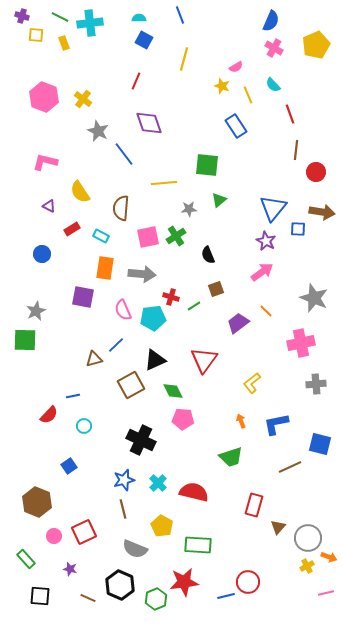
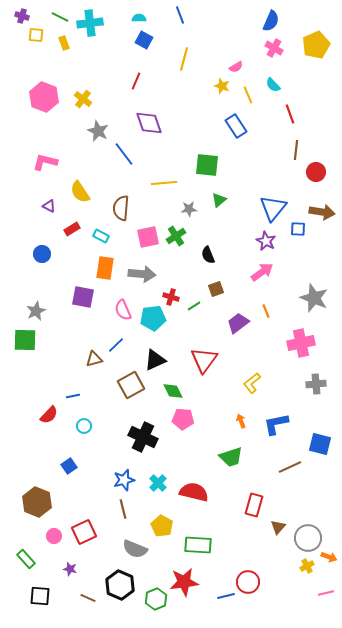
orange line at (266, 311): rotated 24 degrees clockwise
black cross at (141, 440): moved 2 px right, 3 px up
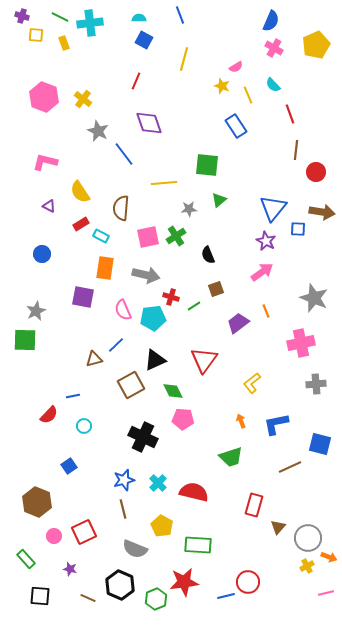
red rectangle at (72, 229): moved 9 px right, 5 px up
gray arrow at (142, 274): moved 4 px right, 1 px down; rotated 8 degrees clockwise
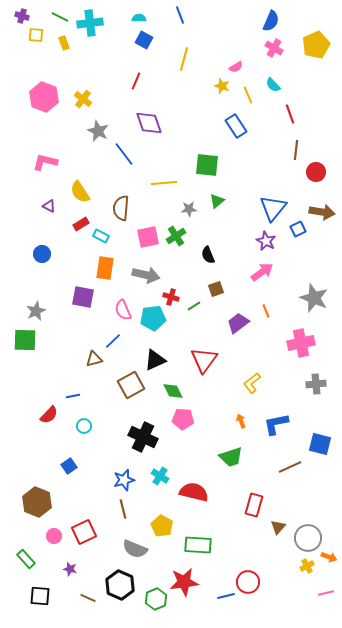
green triangle at (219, 200): moved 2 px left, 1 px down
blue square at (298, 229): rotated 28 degrees counterclockwise
blue line at (116, 345): moved 3 px left, 4 px up
cyan cross at (158, 483): moved 2 px right, 7 px up; rotated 12 degrees counterclockwise
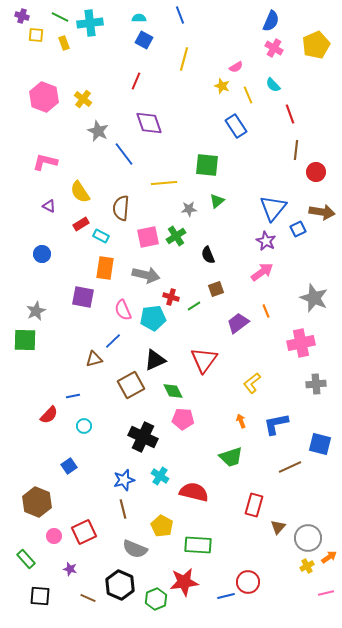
orange arrow at (329, 557): rotated 56 degrees counterclockwise
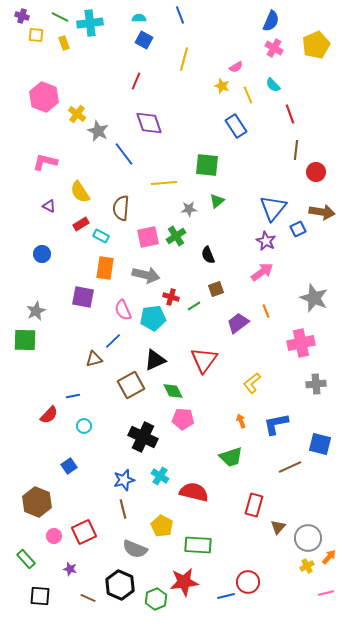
yellow cross at (83, 99): moved 6 px left, 15 px down
orange arrow at (329, 557): rotated 14 degrees counterclockwise
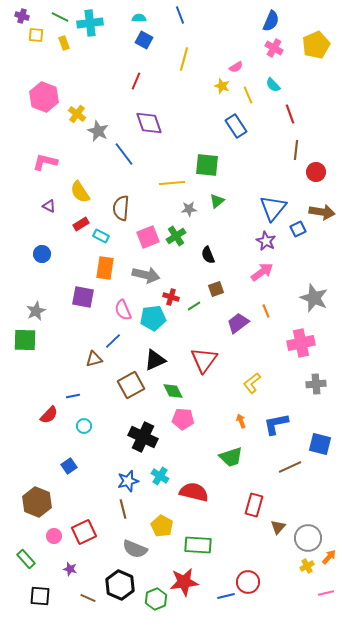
yellow line at (164, 183): moved 8 px right
pink square at (148, 237): rotated 10 degrees counterclockwise
blue star at (124, 480): moved 4 px right, 1 px down
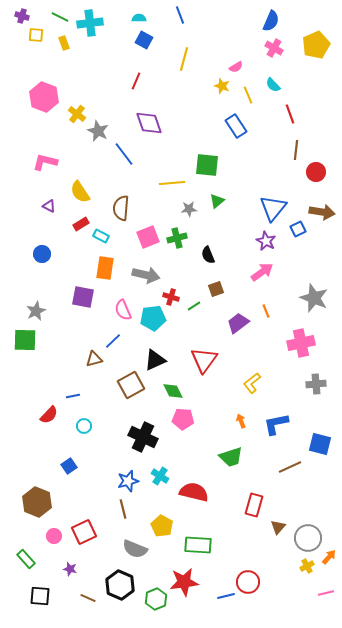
green cross at (176, 236): moved 1 px right, 2 px down; rotated 18 degrees clockwise
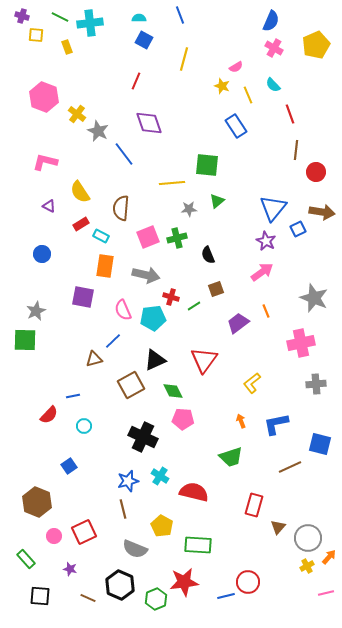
yellow rectangle at (64, 43): moved 3 px right, 4 px down
orange rectangle at (105, 268): moved 2 px up
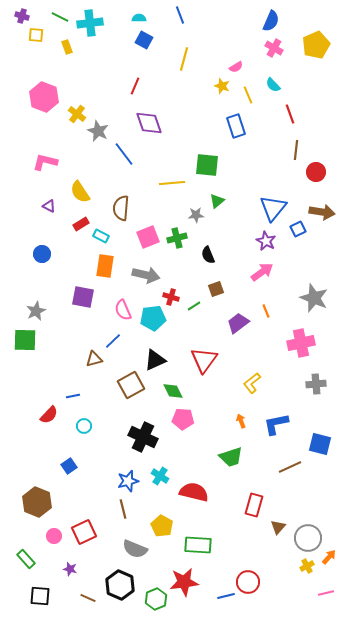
red line at (136, 81): moved 1 px left, 5 px down
blue rectangle at (236, 126): rotated 15 degrees clockwise
gray star at (189, 209): moved 7 px right, 6 px down
